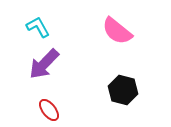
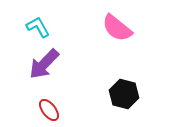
pink semicircle: moved 3 px up
black hexagon: moved 1 px right, 4 px down
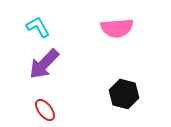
pink semicircle: rotated 44 degrees counterclockwise
red ellipse: moved 4 px left
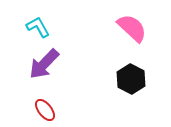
pink semicircle: moved 15 px right; rotated 132 degrees counterclockwise
black hexagon: moved 7 px right, 15 px up; rotated 12 degrees clockwise
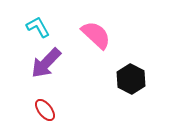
pink semicircle: moved 36 px left, 7 px down
purple arrow: moved 2 px right, 1 px up
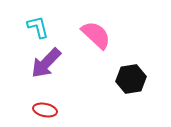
cyan L-shape: rotated 15 degrees clockwise
black hexagon: rotated 24 degrees clockwise
red ellipse: rotated 40 degrees counterclockwise
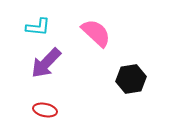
cyan L-shape: rotated 110 degrees clockwise
pink semicircle: moved 2 px up
